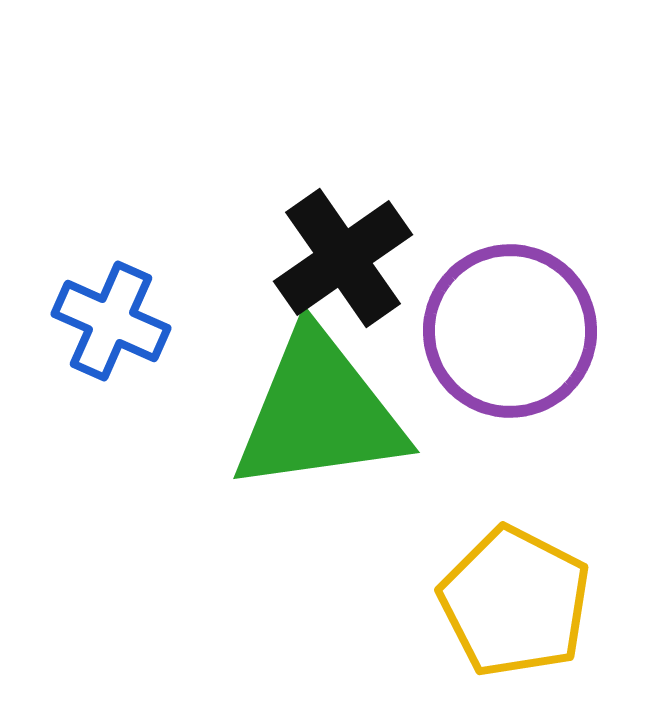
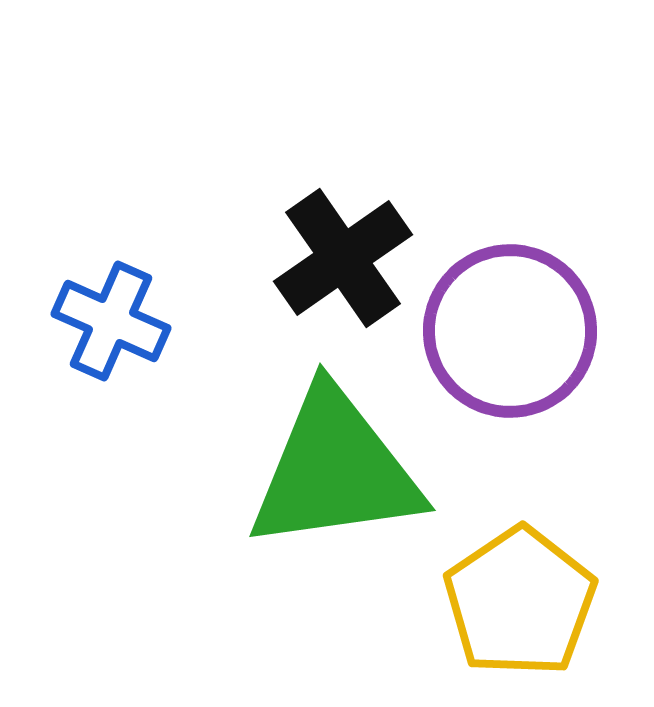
green triangle: moved 16 px right, 58 px down
yellow pentagon: moved 5 px right; rotated 11 degrees clockwise
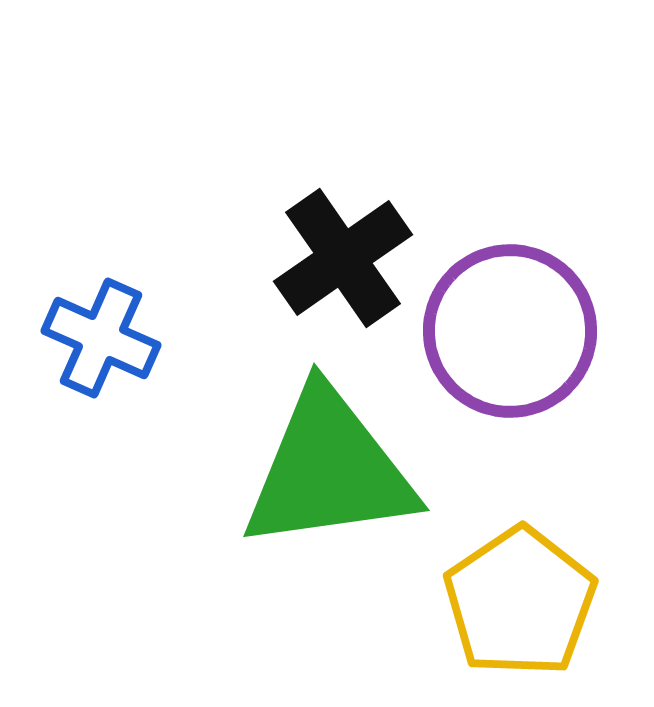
blue cross: moved 10 px left, 17 px down
green triangle: moved 6 px left
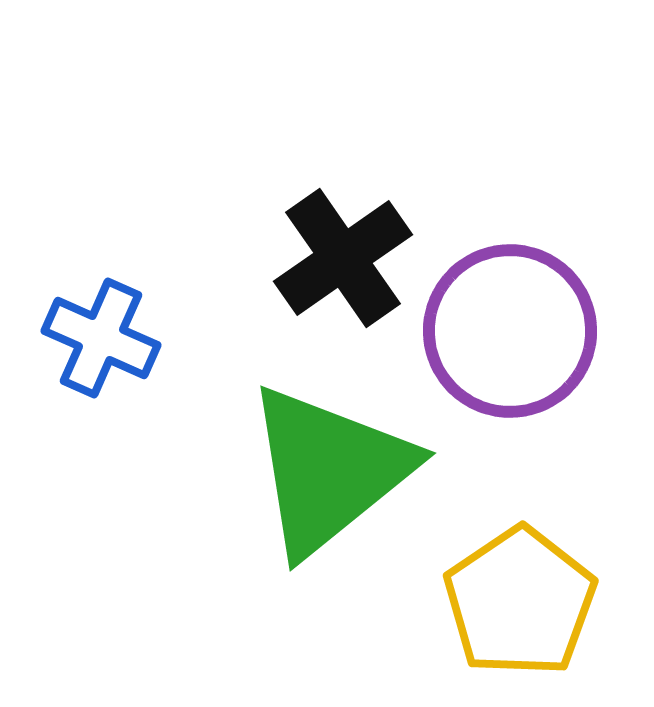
green triangle: rotated 31 degrees counterclockwise
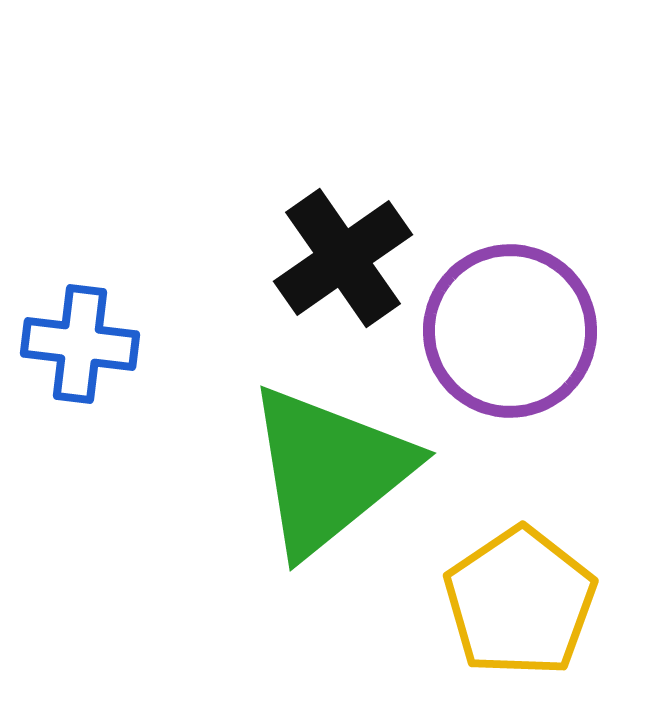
blue cross: moved 21 px left, 6 px down; rotated 17 degrees counterclockwise
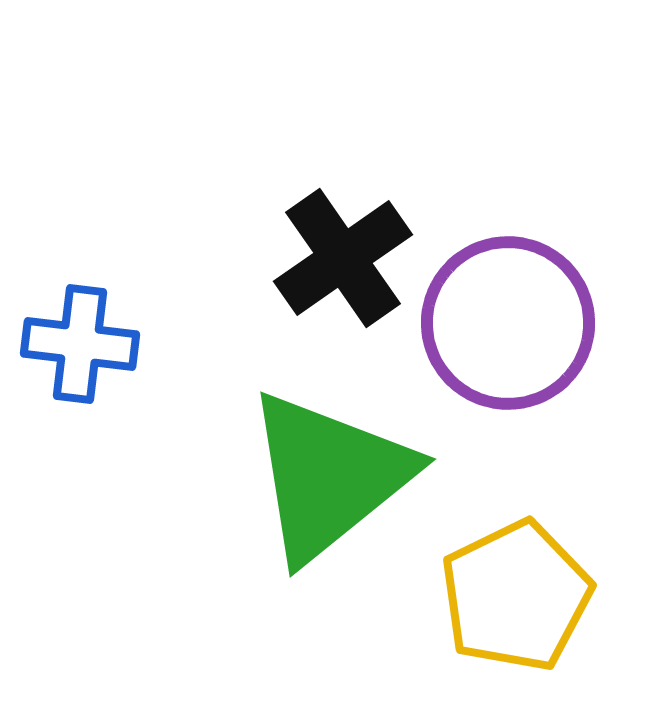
purple circle: moved 2 px left, 8 px up
green triangle: moved 6 px down
yellow pentagon: moved 4 px left, 6 px up; rotated 8 degrees clockwise
